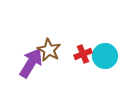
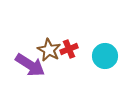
red cross: moved 14 px left, 5 px up
purple arrow: moved 1 px left, 2 px down; rotated 92 degrees clockwise
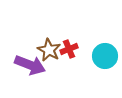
purple arrow: rotated 12 degrees counterclockwise
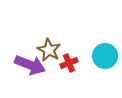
red cross: moved 14 px down
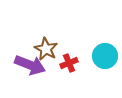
brown star: moved 3 px left, 1 px up
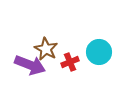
cyan circle: moved 6 px left, 4 px up
red cross: moved 1 px right, 1 px up
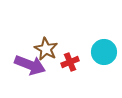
cyan circle: moved 5 px right
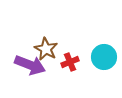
cyan circle: moved 5 px down
